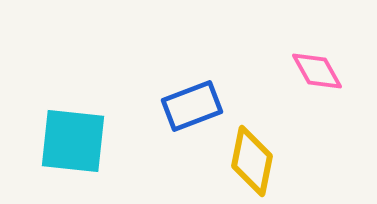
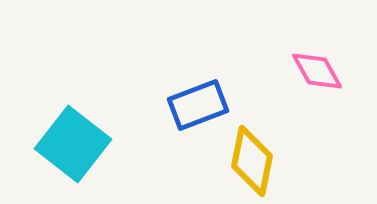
blue rectangle: moved 6 px right, 1 px up
cyan square: moved 3 px down; rotated 32 degrees clockwise
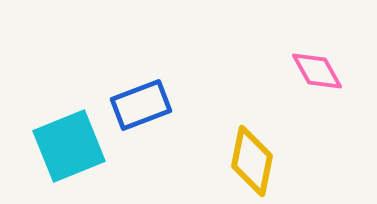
blue rectangle: moved 57 px left
cyan square: moved 4 px left, 2 px down; rotated 30 degrees clockwise
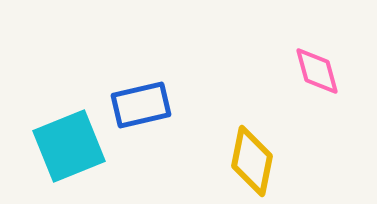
pink diamond: rotated 14 degrees clockwise
blue rectangle: rotated 8 degrees clockwise
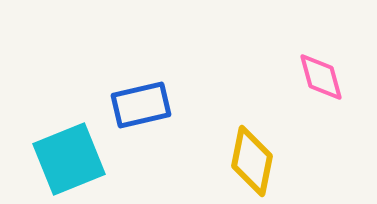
pink diamond: moved 4 px right, 6 px down
cyan square: moved 13 px down
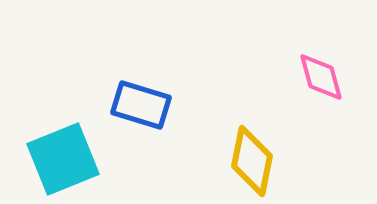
blue rectangle: rotated 30 degrees clockwise
cyan square: moved 6 px left
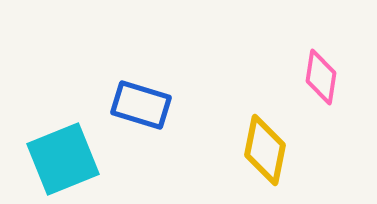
pink diamond: rotated 24 degrees clockwise
yellow diamond: moved 13 px right, 11 px up
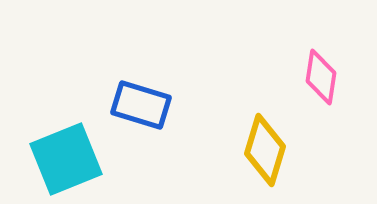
yellow diamond: rotated 6 degrees clockwise
cyan square: moved 3 px right
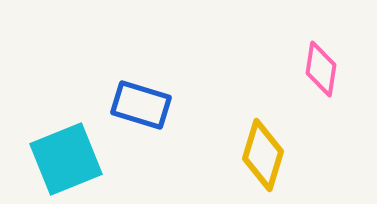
pink diamond: moved 8 px up
yellow diamond: moved 2 px left, 5 px down
